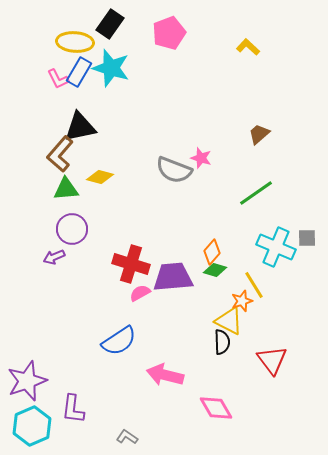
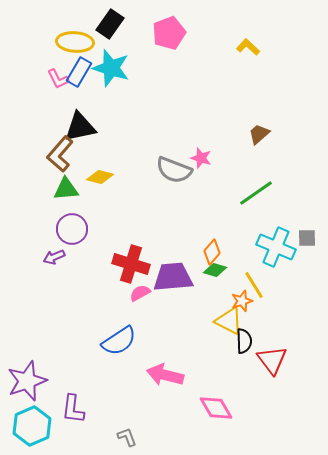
black semicircle: moved 22 px right, 1 px up
gray L-shape: rotated 35 degrees clockwise
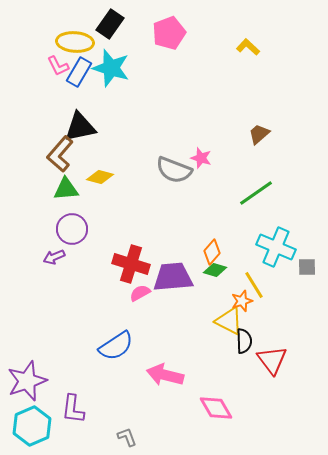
pink L-shape: moved 13 px up
gray square: moved 29 px down
blue semicircle: moved 3 px left, 5 px down
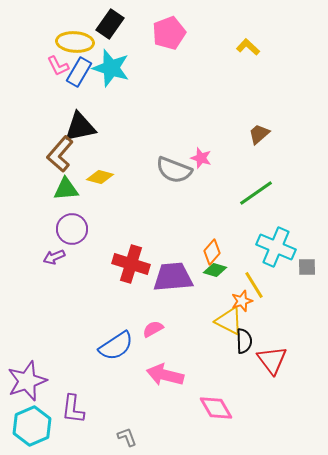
pink semicircle: moved 13 px right, 36 px down
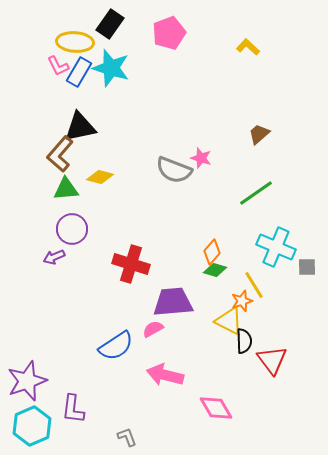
purple trapezoid: moved 25 px down
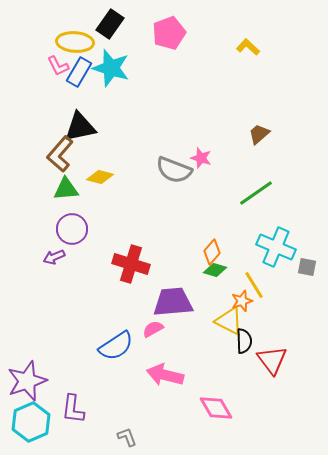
gray square: rotated 12 degrees clockwise
cyan hexagon: moved 1 px left, 4 px up
